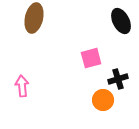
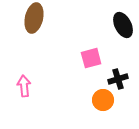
black ellipse: moved 2 px right, 4 px down
pink arrow: moved 2 px right
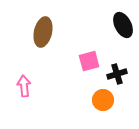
brown ellipse: moved 9 px right, 14 px down
pink square: moved 2 px left, 3 px down
black cross: moved 1 px left, 5 px up
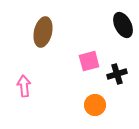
orange circle: moved 8 px left, 5 px down
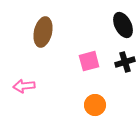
black cross: moved 8 px right, 12 px up
pink arrow: rotated 90 degrees counterclockwise
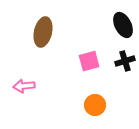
black cross: moved 1 px up
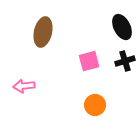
black ellipse: moved 1 px left, 2 px down
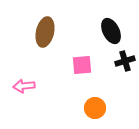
black ellipse: moved 11 px left, 4 px down
brown ellipse: moved 2 px right
pink square: moved 7 px left, 4 px down; rotated 10 degrees clockwise
orange circle: moved 3 px down
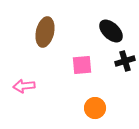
black ellipse: rotated 20 degrees counterclockwise
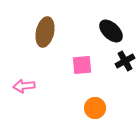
black cross: rotated 12 degrees counterclockwise
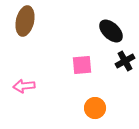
brown ellipse: moved 20 px left, 11 px up
